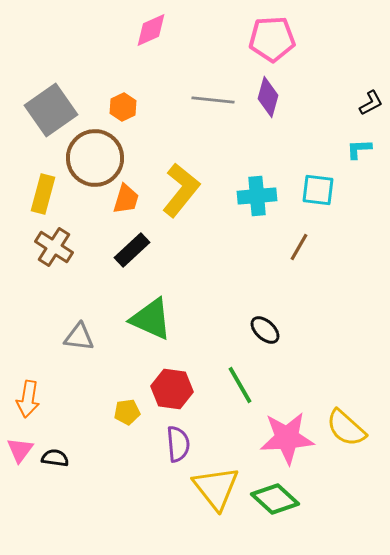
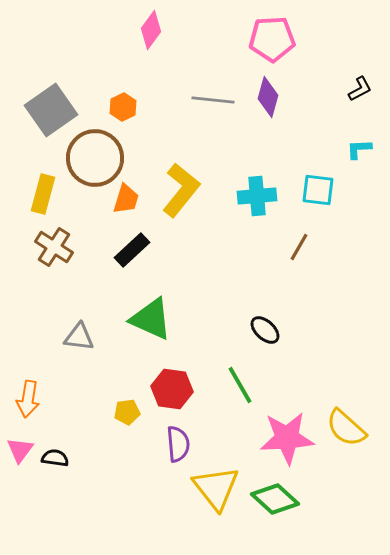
pink diamond: rotated 30 degrees counterclockwise
black L-shape: moved 11 px left, 14 px up
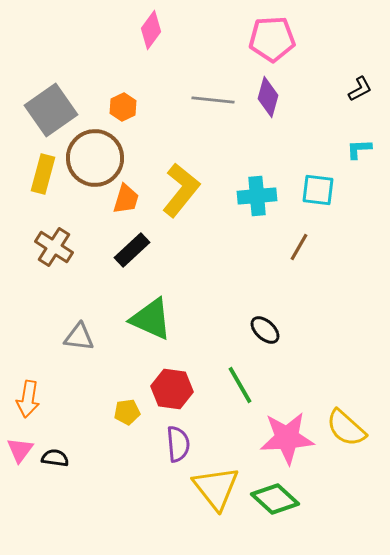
yellow rectangle: moved 20 px up
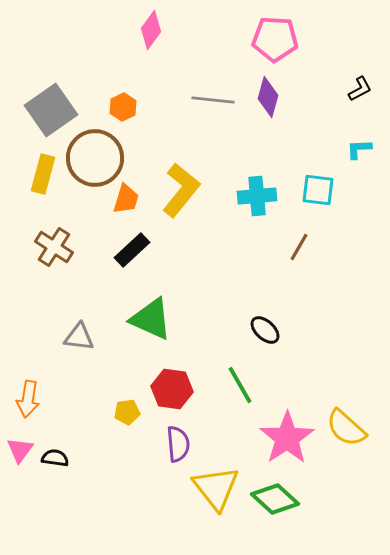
pink pentagon: moved 3 px right; rotated 6 degrees clockwise
pink star: rotated 30 degrees counterclockwise
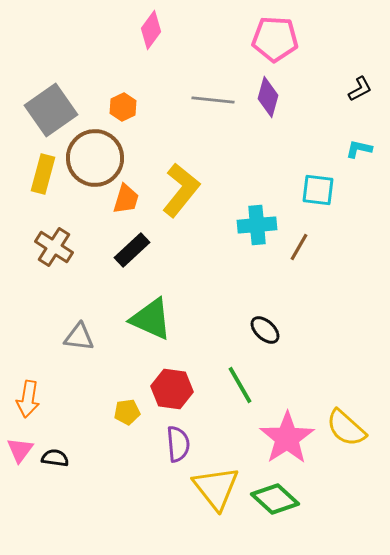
cyan L-shape: rotated 16 degrees clockwise
cyan cross: moved 29 px down
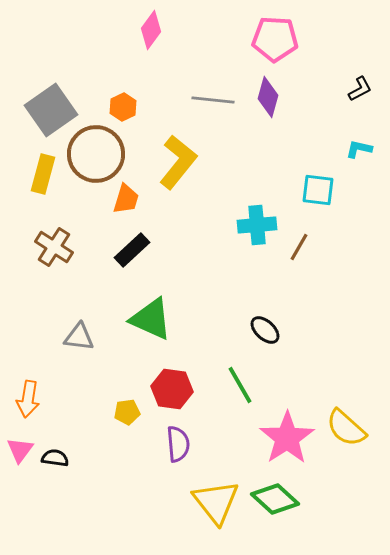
brown circle: moved 1 px right, 4 px up
yellow L-shape: moved 3 px left, 28 px up
yellow triangle: moved 14 px down
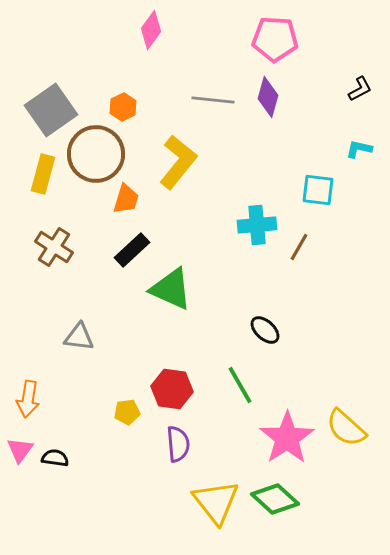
green triangle: moved 20 px right, 30 px up
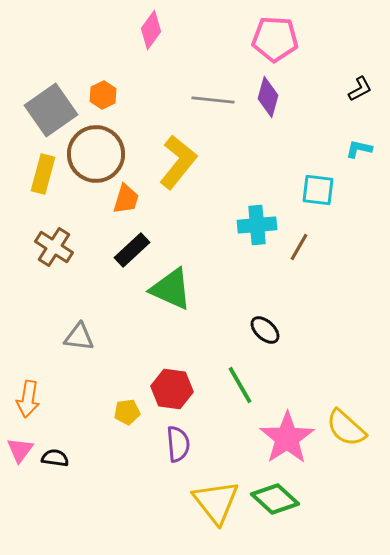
orange hexagon: moved 20 px left, 12 px up
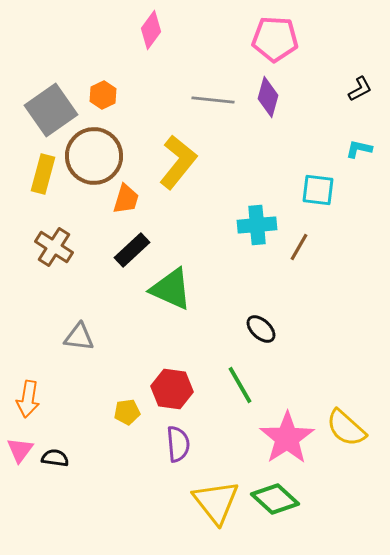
brown circle: moved 2 px left, 2 px down
black ellipse: moved 4 px left, 1 px up
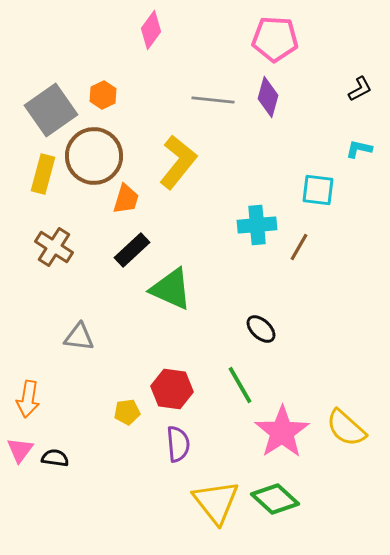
pink star: moved 5 px left, 6 px up
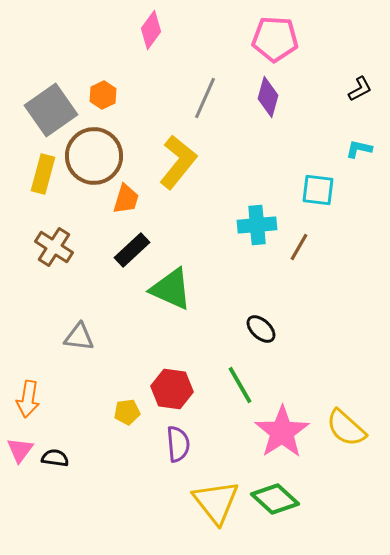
gray line: moved 8 px left, 2 px up; rotated 72 degrees counterclockwise
